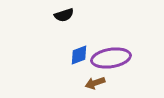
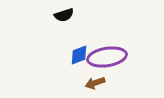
purple ellipse: moved 4 px left, 1 px up
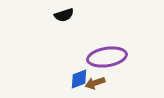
blue diamond: moved 24 px down
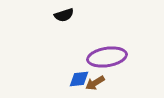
blue diamond: rotated 15 degrees clockwise
brown arrow: rotated 12 degrees counterclockwise
